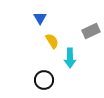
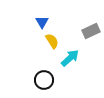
blue triangle: moved 2 px right, 4 px down
cyan arrow: rotated 132 degrees counterclockwise
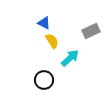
blue triangle: moved 2 px right, 1 px down; rotated 32 degrees counterclockwise
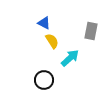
gray rectangle: rotated 54 degrees counterclockwise
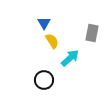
blue triangle: rotated 32 degrees clockwise
gray rectangle: moved 1 px right, 2 px down
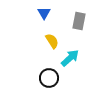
blue triangle: moved 10 px up
gray rectangle: moved 13 px left, 12 px up
black circle: moved 5 px right, 2 px up
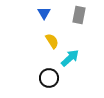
gray rectangle: moved 6 px up
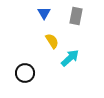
gray rectangle: moved 3 px left, 1 px down
black circle: moved 24 px left, 5 px up
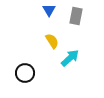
blue triangle: moved 5 px right, 3 px up
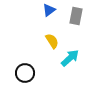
blue triangle: rotated 24 degrees clockwise
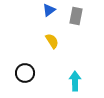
cyan arrow: moved 5 px right, 23 px down; rotated 48 degrees counterclockwise
